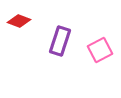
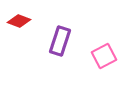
pink square: moved 4 px right, 6 px down
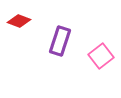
pink square: moved 3 px left; rotated 10 degrees counterclockwise
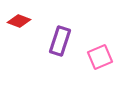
pink square: moved 1 px left, 1 px down; rotated 15 degrees clockwise
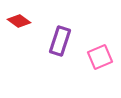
red diamond: rotated 15 degrees clockwise
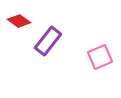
purple rectangle: moved 12 px left; rotated 20 degrees clockwise
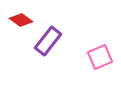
red diamond: moved 2 px right, 1 px up
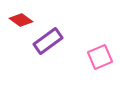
purple rectangle: rotated 16 degrees clockwise
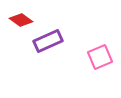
purple rectangle: rotated 12 degrees clockwise
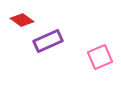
red diamond: moved 1 px right
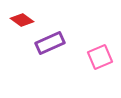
purple rectangle: moved 2 px right, 2 px down
